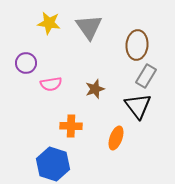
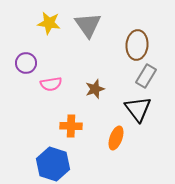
gray triangle: moved 1 px left, 2 px up
black triangle: moved 3 px down
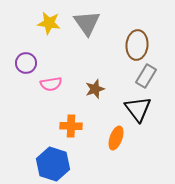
gray triangle: moved 1 px left, 2 px up
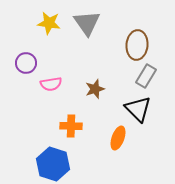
black triangle: rotated 8 degrees counterclockwise
orange ellipse: moved 2 px right
